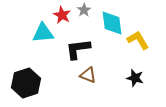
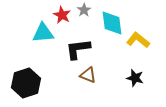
yellow L-shape: rotated 20 degrees counterclockwise
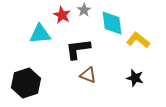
cyan triangle: moved 3 px left, 1 px down
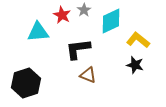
cyan diamond: moved 1 px left, 2 px up; rotated 72 degrees clockwise
cyan triangle: moved 2 px left, 2 px up
black star: moved 13 px up
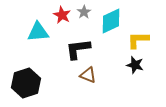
gray star: moved 2 px down
yellow L-shape: rotated 40 degrees counterclockwise
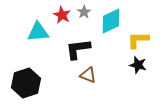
black star: moved 3 px right
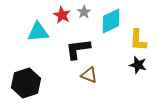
yellow L-shape: rotated 85 degrees counterclockwise
brown triangle: moved 1 px right
